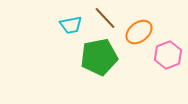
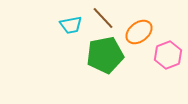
brown line: moved 2 px left
green pentagon: moved 6 px right, 2 px up
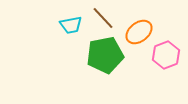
pink hexagon: moved 2 px left
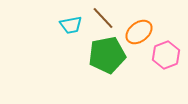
green pentagon: moved 2 px right
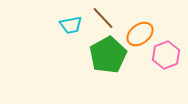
orange ellipse: moved 1 px right, 2 px down
green pentagon: moved 1 px right; rotated 18 degrees counterclockwise
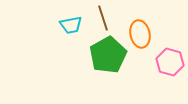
brown line: rotated 25 degrees clockwise
orange ellipse: rotated 64 degrees counterclockwise
pink hexagon: moved 4 px right, 7 px down; rotated 24 degrees counterclockwise
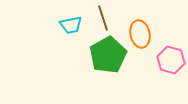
pink hexagon: moved 1 px right, 2 px up
